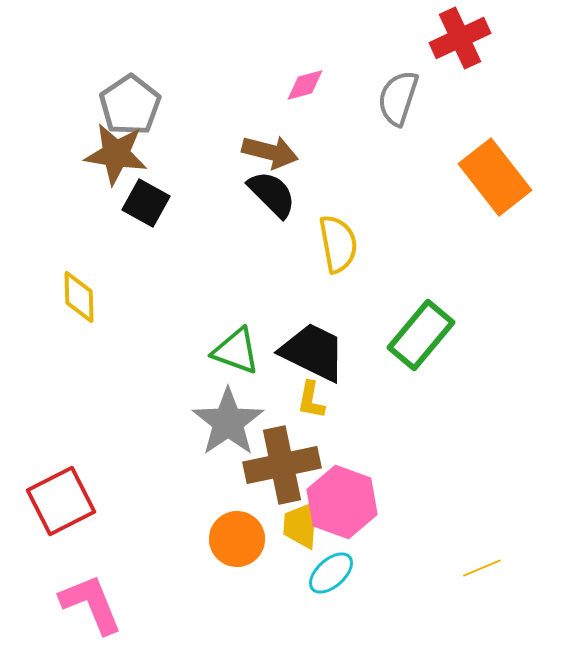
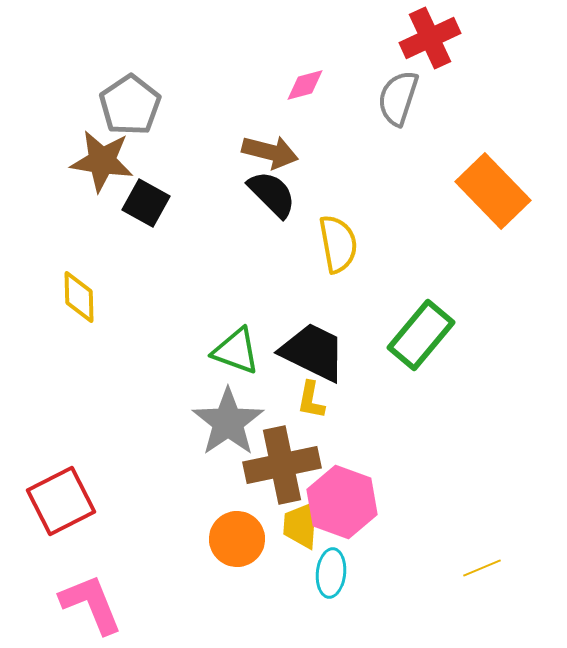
red cross: moved 30 px left
brown star: moved 14 px left, 7 px down
orange rectangle: moved 2 px left, 14 px down; rotated 6 degrees counterclockwise
cyan ellipse: rotated 42 degrees counterclockwise
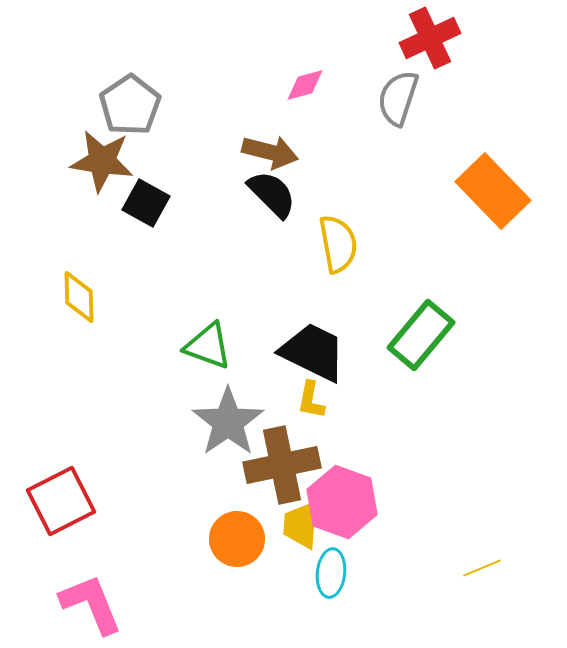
green triangle: moved 28 px left, 5 px up
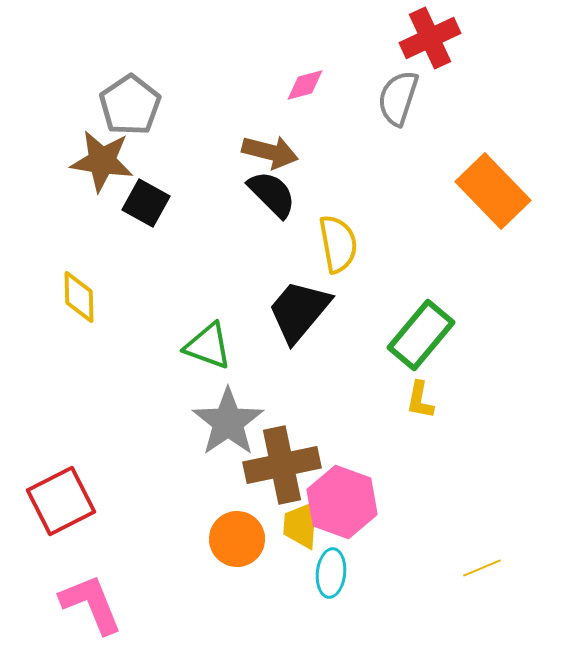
black trapezoid: moved 14 px left, 41 px up; rotated 76 degrees counterclockwise
yellow L-shape: moved 109 px right
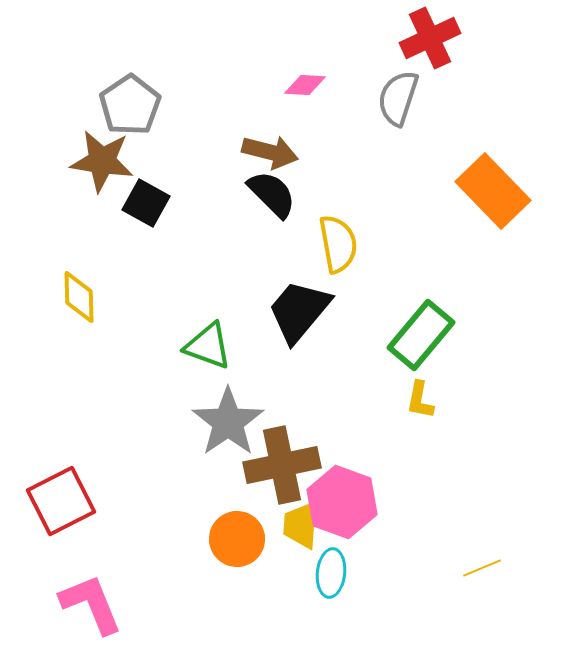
pink diamond: rotated 18 degrees clockwise
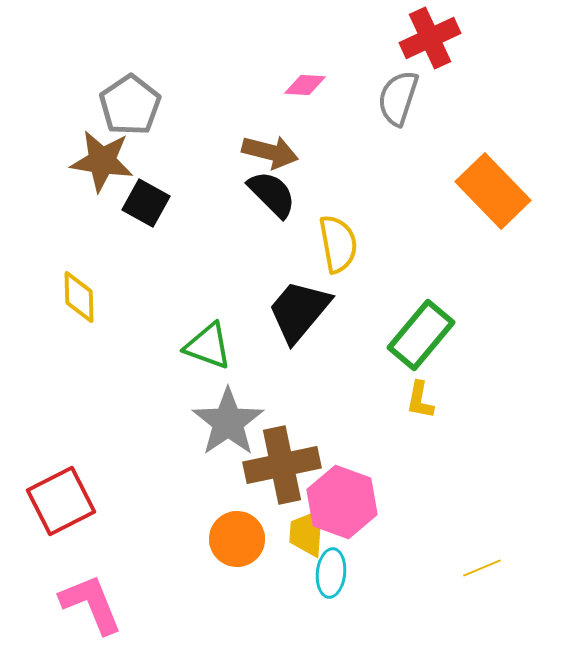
yellow trapezoid: moved 6 px right, 8 px down
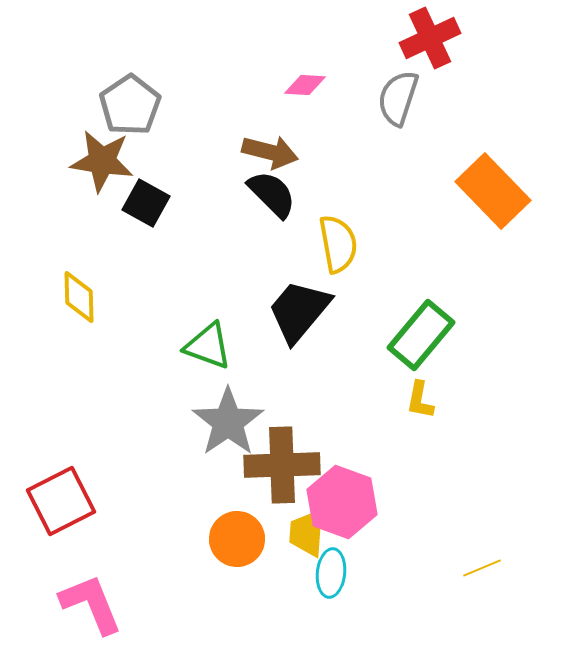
brown cross: rotated 10 degrees clockwise
